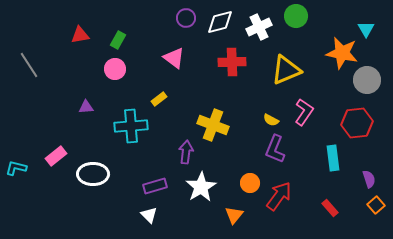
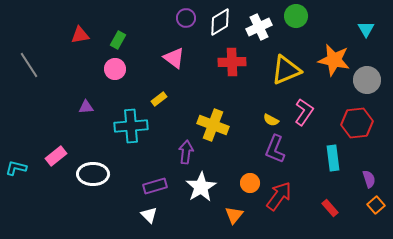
white diamond: rotated 16 degrees counterclockwise
orange star: moved 8 px left, 7 px down
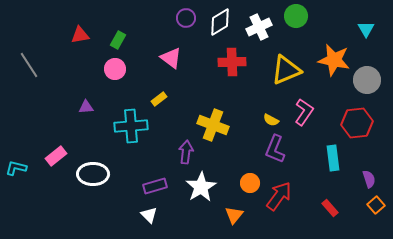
pink triangle: moved 3 px left
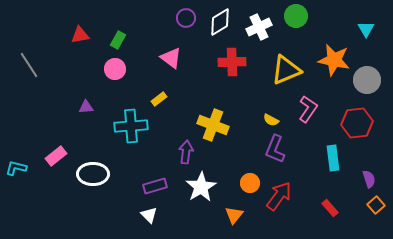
pink L-shape: moved 4 px right, 3 px up
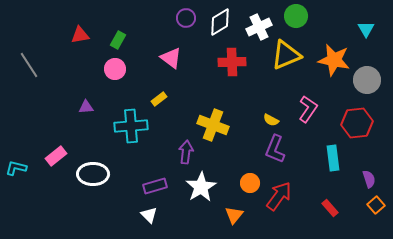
yellow triangle: moved 15 px up
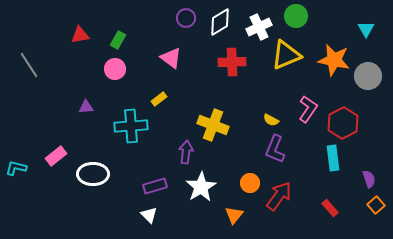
gray circle: moved 1 px right, 4 px up
red hexagon: moved 14 px left; rotated 20 degrees counterclockwise
